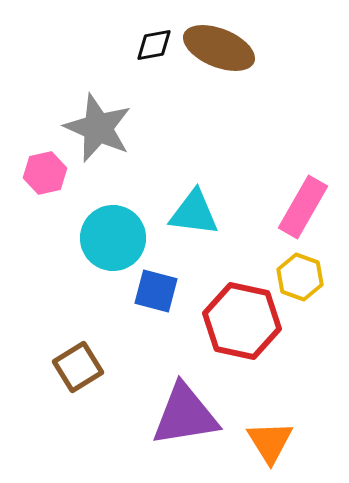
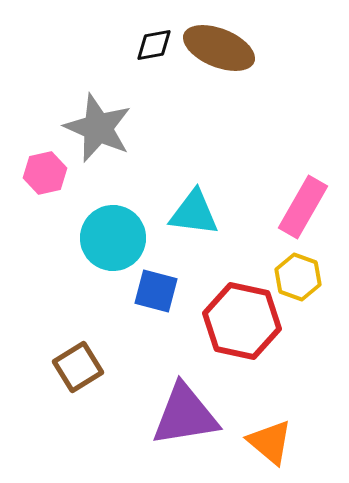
yellow hexagon: moved 2 px left
orange triangle: rotated 18 degrees counterclockwise
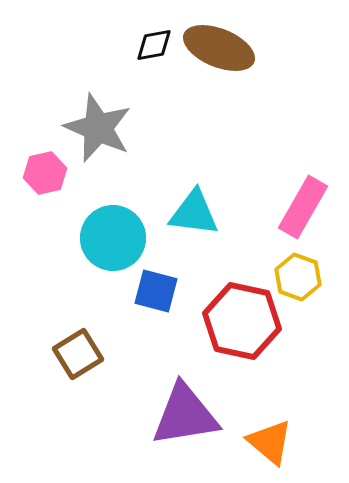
brown square: moved 13 px up
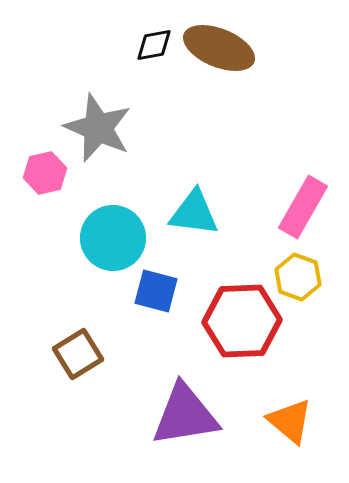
red hexagon: rotated 14 degrees counterclockwise
orange triangle: moved 20 px right, 21 px up
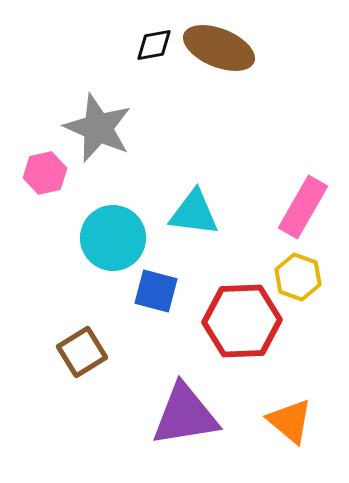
brown square: moved 4 px right, 2 px up
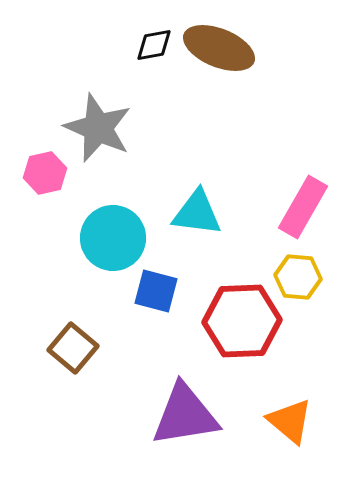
cyan triangle: moved 3 px right
yellow hexagon: rotated 15 degrees counterclockwise
brown square: moved 9 px left, 4 px up; rotated 18 degrees counterclockwise
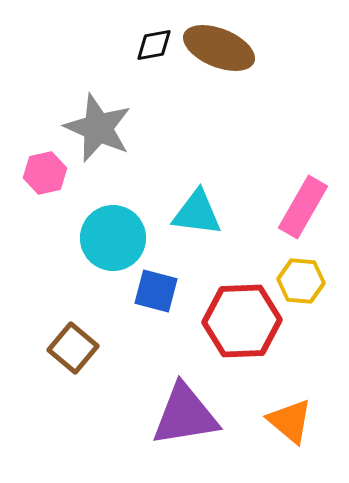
yellow hexagon: moved 3 px right, 4 px down
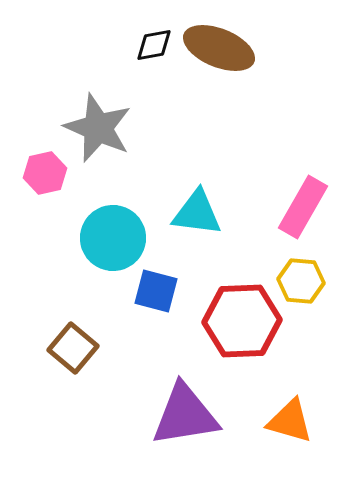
orange triangle: rotated 24 degrees counterclockwise
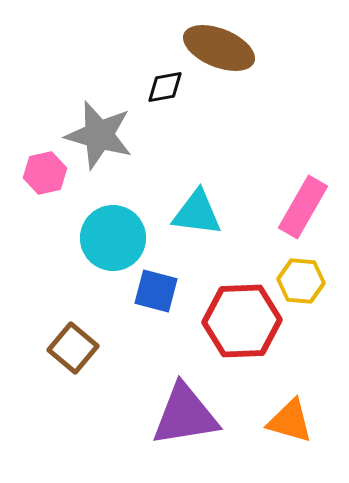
black diamond: moved 11 px right, 42 px down
gray star: moved 1 px right, 7 px down; rotated 8 degrees counterclockwise
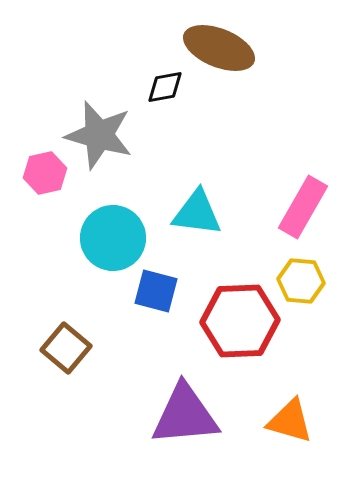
red hexagon: moved 2 px left
brown square: moved 7 px left
purple triangle: rotated 4 degrees clockwise
